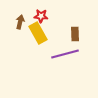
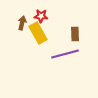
brown arrow: moved 2 px right, 1 px down
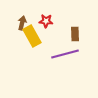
red star: moved 5 px right, 5 px down
yellow rectangle: moved 6 px left, 3 px down
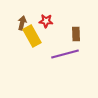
brown rectangle: moved 1 px right
